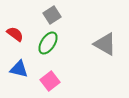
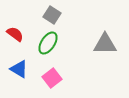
gray square: rotated 24 degrees counterclockwise
gray triangle: rotated 30 degrees counterclockwise
blue triangle: rotated 18 degrees clockwise
pink square: moved 2 px right, 3 px up
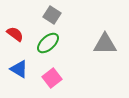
green ellipse: rotated 15 degrees clockwise
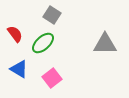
red semicircle: rotated 18 degrees clockwise
green ellipse: moved 5 px left
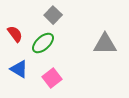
gray square: moved 1 px right; rotated 12 degrees clockwise
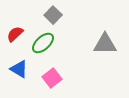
red semicircle: rotated 96 degrees counterclockwise
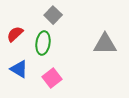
green ellipse: rotated 40 degrees counterclockwise
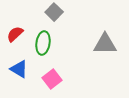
gray square: moved 1 px right, 3 px up
pink square: moved 1 px down
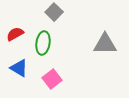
red semicircle: rotated 12 degrees clockwise
blue triangle: moved 1 px up
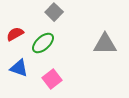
green ellipse: rotated 40 degrees clockwise
blue triangle: rotated 12 degrees counterclockwise
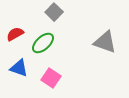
gray triangle: moved 2 px up; rotated 20 degrees clockwise
pink square: moved 1 px left, 1 px up; rotated 18 degrees counterclockwise
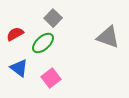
gray square: moved 1 px left, 6 px down
gray triangle: moved 3 px right, 5 px up
blue triangle: rotated 18 degrees clockwise
pink square: rotated 18 degrees clockwise
